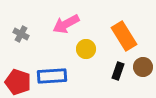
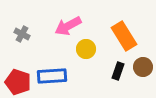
pink arrow: moved 2 px right, 2 px down
gray cross: moved 1 px right
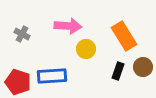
pink arrow: rotated 148 degrees counterclockwise
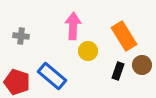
pink arrow: moved 5 px right; rotated 92 degrees counterclockwise
gray cross: moved 1 px left, 2 px down; rotated 21 degrees counterclockwise
yellow circle: moved 2 px right, 2 px down
brown circle: moved 1 px left, 2 px up
blue rectangle: rotated 44 degrees clockwise
red pentagon: moved 1 px left
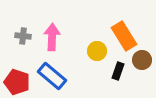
pink arrow: moved 21 px left, 11 px down
gray cross: moved 2 px right
yellow circle: moved 9 px right
brown circle: moved 5 px up
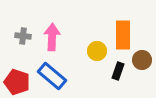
orange rectangle: moved 1 px left, 1 px up; rotated 32 degrees clockwise
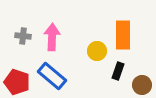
brown circle: moved 25 px down
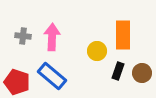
brown circle: moved 12 px up
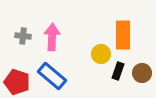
yellow circle: moved 4 px right, 3 px down
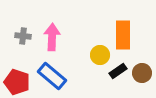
yellow circle: moved 1 px left, 1 px down
black rectangle: rotated 36 degrees clockwise
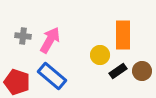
pink arrow: moved 2 px left, 3 px down; rotated 28 degrees clockwise
brown circle: moved 2 px up
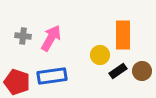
pink arrow: moved 1 px right, 2 px up
blue rectangle: rotated 48 degrees counterclockwise
